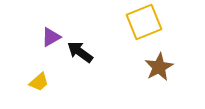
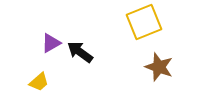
purple triangle: moved 6 px down
brown star: rotated 24 degrees counterclockwise
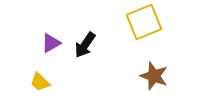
black arrow: moved 5 px right, 7 px up; rotated 92 degrees counterclockwise
brown star: moved 5 px left, 9 px down
yellow trapezoid: moved 1 px right; rotated 85 degrees clockwise
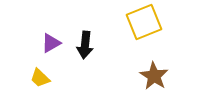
black arrow: rotated 28 degrees counterclockwise
brown star: rotated 12 degrees clockwise
yellow trapezoid: moved 4 px up
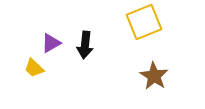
yellow trapezoid: moved 6 px left, 10 px up
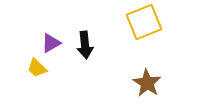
black arrow: rotated 12 degrees counterclockwise
yellow trapezoid: moved 3 px right
brown star: moved 7 px left, 7 px down
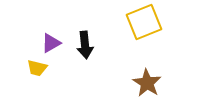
yellow trapezoid: rotated 30 degrees counterclockwise
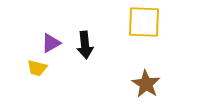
yellow square: rotated 24 degrees clockwise
brown star: moved 1 px left, 1 px down
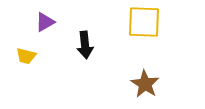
purple triangle: moved 6 px left, 21 px up
yellow trapezoid: moved 11 px left, 12 px up
brown star: moved 1 px left
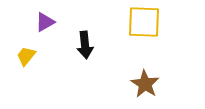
yellow trapezoid: rotated 115 degrees clockwise
